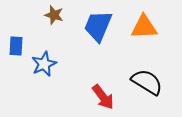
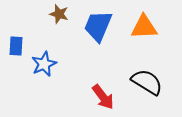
brown star: moved 5 px right, 1 px up
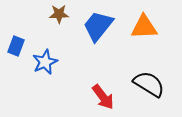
brown star: rotated 18 degrees counterclockwise
blue trapezoid: rotated 16 degrees clockwise
blue rectangle: rotated 18 degrees clockwise
blue star: moved 1 px right, 2 px up
black semicircle: moved 2 px right, 2 px down
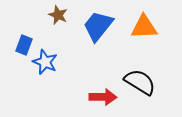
brown star: moved 1 px left, 1 px down; rotated 24 degrees clockwise
blue rectangle: moved 8 px right, 1 px up
blue star: rotated 25 degrees counterclockwise
black semicircle: moved 9 px left, 2 px up
red arrow: rotated 52 degrees counterclockwise
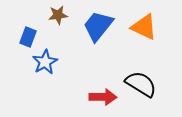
brown star: rotated 30 degrees counterclockwise
orange triangle: rotated 28 degrees clockwise
blue rectangle: moved 4 px right, 8 px up
blue star: rotated 20 degrees clockwise
black semicircle: moved 1 px right, 2 px down
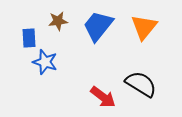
brown star: moved 6 px down
orange triangle: rotated 44 degrees clockwise
blue rectangle: moved 1 px right, 1 px down; rotated 24 degrees counterclockwise
blue star: rotated 25 degrees counterclockwise
red arrow: rotated 36 degrees clockwise
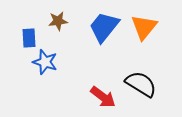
blue trapezoid: moved 6 px right, 1 px down
